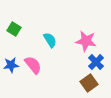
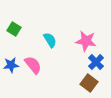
brown square: rotated 18 degrees counterclockwise
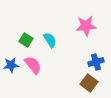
green square: moved 12 px right, 11 px down
pink star: moved 15 px up; rotated 15 degrees counterclockwise
blue cross: rotated 28 degrees clockwise
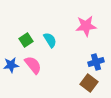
green square: rotated 24 degrees clockwise
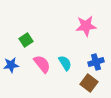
cyan semicircle: moved 15 px right, 23 px down
pink semicircle: moved 9 px right, 1 px up
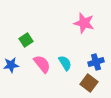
pink star: moved 2 px left, 3 px up; rotated 20 degrees clockwise
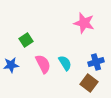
pink semicircle: moved 1 px right; rotated 12 degrees clockwise
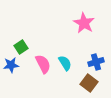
pink star: rotated 15 degrees clockwise
green square: moved 5 px left, 7 px down
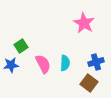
green square: moved 1 px up
cyan semicircle: rotated 35 degrees clockwise
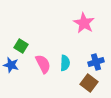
green square: rotated 24 degrees counterclockwise
blue star: rotated 21 degrees clockwise
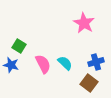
green square: moved 2 px left
cyan semicircle: rotated 49 degrees counterclockwise
